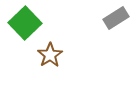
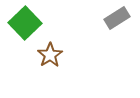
gray rectangle: moved 1 px right
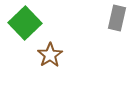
gray rectangle: rotated 45 degrees counterclockwise
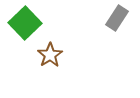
gray rectangle: rotated 20 degrees clockwise
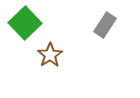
gray rectangle: moved 12 px left, 7 px down
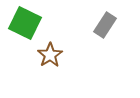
green square: rotated 20 degrees counterclockwise
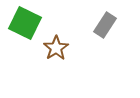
brown star: moved 6 px right, 7 px up
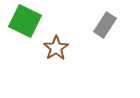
green square: moved 2 px up
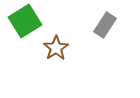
green square: rotated 32 degrees clockwise
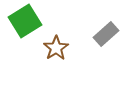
gray rectangle: moved 1 px right, 9 px down; rotated 15 degrees clockwise
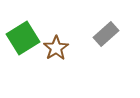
green square: moved 2 px left, 17 px down
